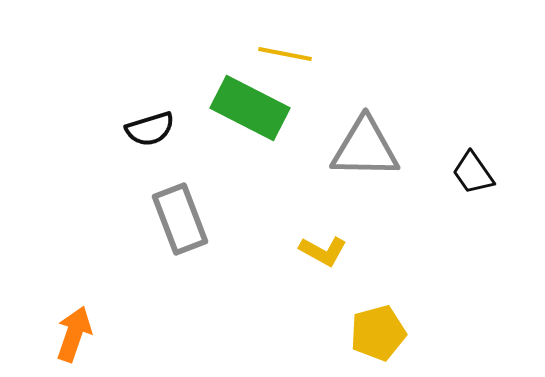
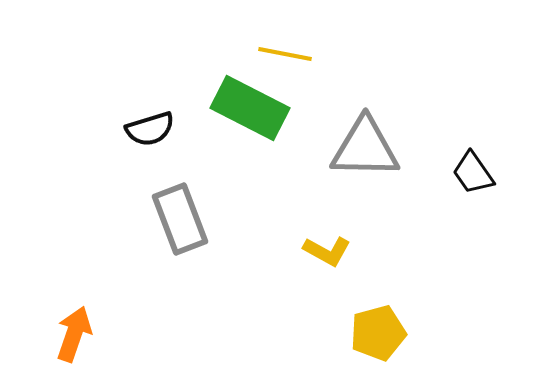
yellow L-shape: moved 4 px right
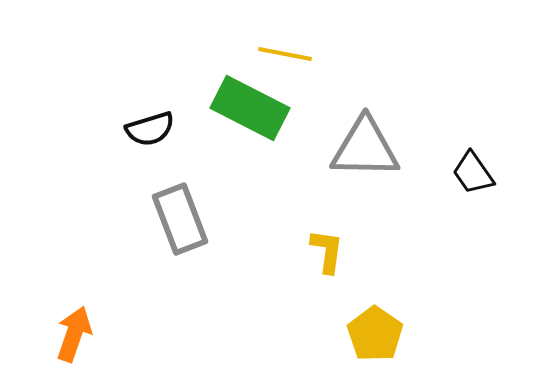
yellow L-shape: rotated 111 degrees counterclockwise
yellow pentagon: moved 3 px left, 1 px down; rotated 22 degrees counterclockwise
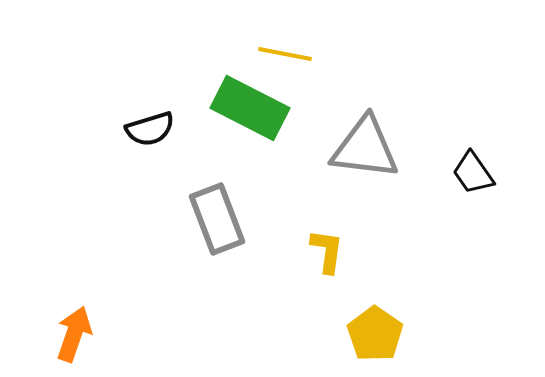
gray triangle: rotated 6 degrees clockwise
gray rectangle: moved 37 px right
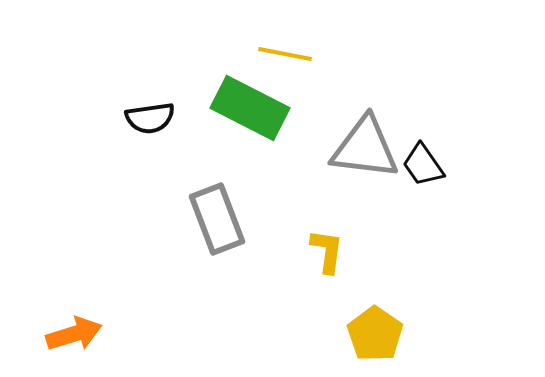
black semicircle: moved 11 px up; rotated 9 degrees clockwise
black trapezoid: moved 50 px left, 8 px up
orange arrow: rotated 54 degrees clockwise
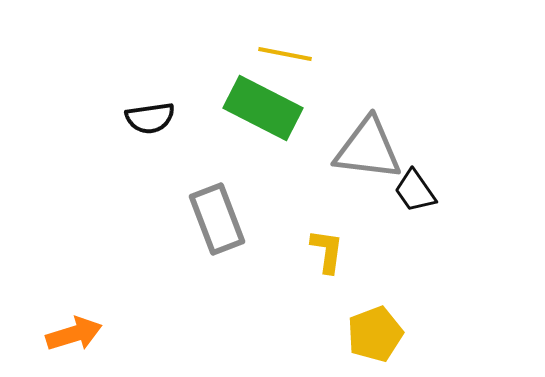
green rectangle: moved 13 px right
gray triangle: moved 3 px right, 1 px down
black trapezoid: moved 8 px left, 26 px down
yellow pentagon: rotated 16 degrees clockwise
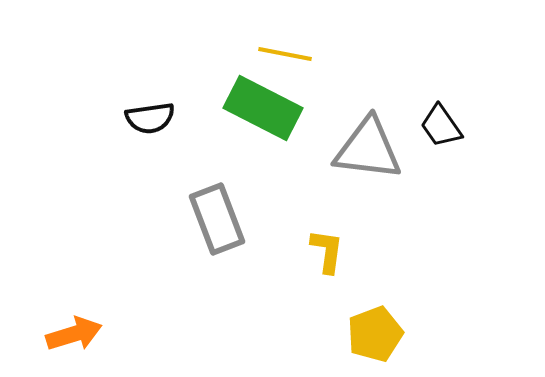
black trapezoid: moved 26 px right, 65 px up
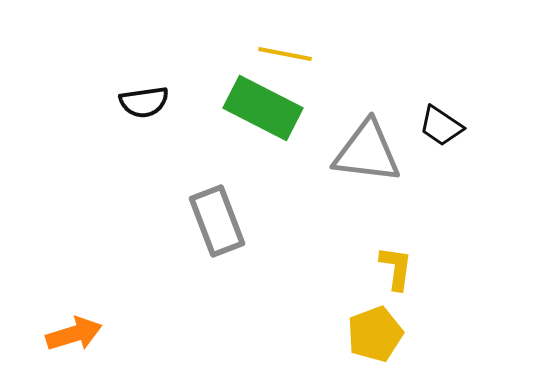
black semicircle: moved 6 px left, 16 px up
black trapezoid: rotated 21 degrees counterclockwise
gray triangle: moved 1 px left, 3 px down
gray rectangle: moved 2 px down
yellow L-shape: moved 69 px right, 17 px down
